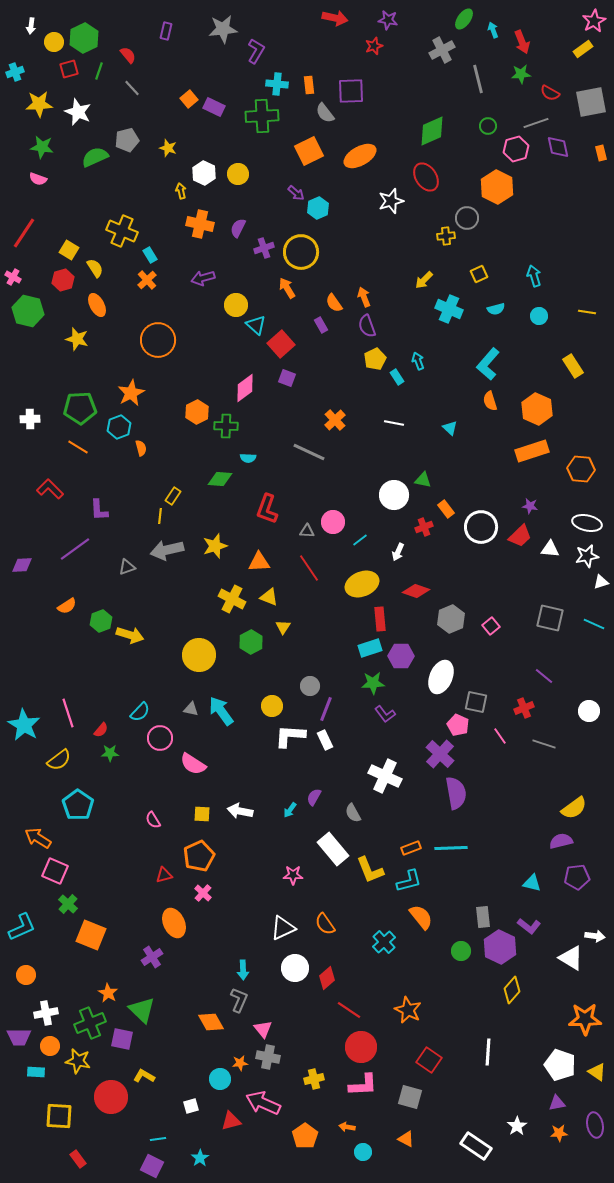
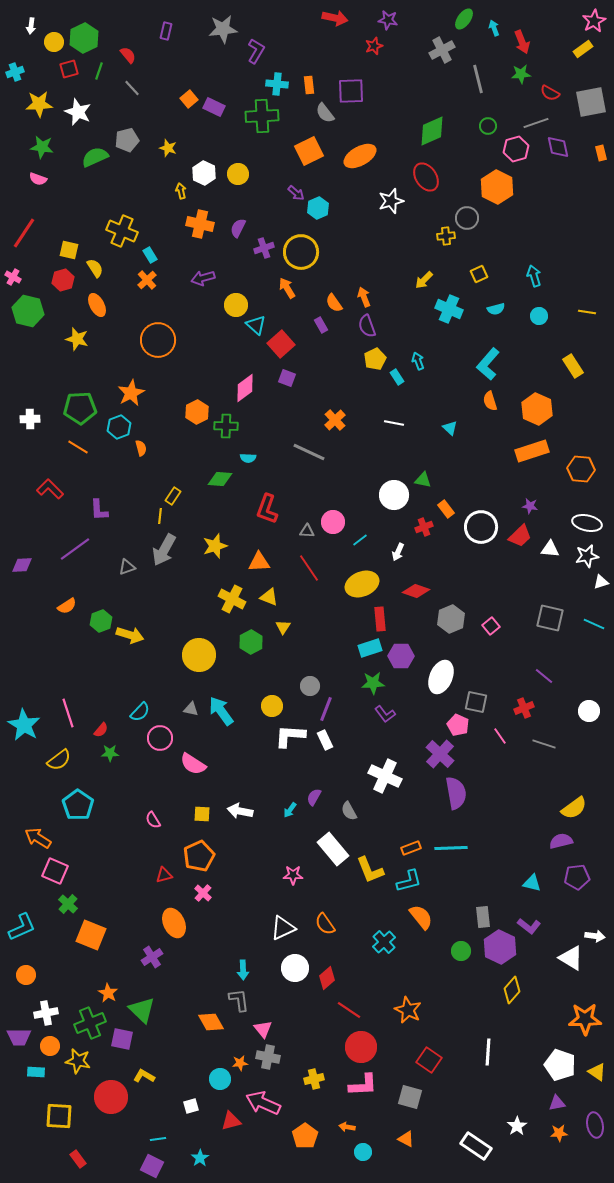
cyan arrow at (493, 30): moved 1 px right, 2 px up
yellow square at (69, 250): rotated 18 degrees counterclockwise
gray arrow at (167, 550): moved 3 px left; rotated 48 degrees counterclockwise
gray semicircle at (353, 813): moved 4 px left, 2 px up
gray L-shape at (239, 1000): rotated 30 degrees counterclockwise
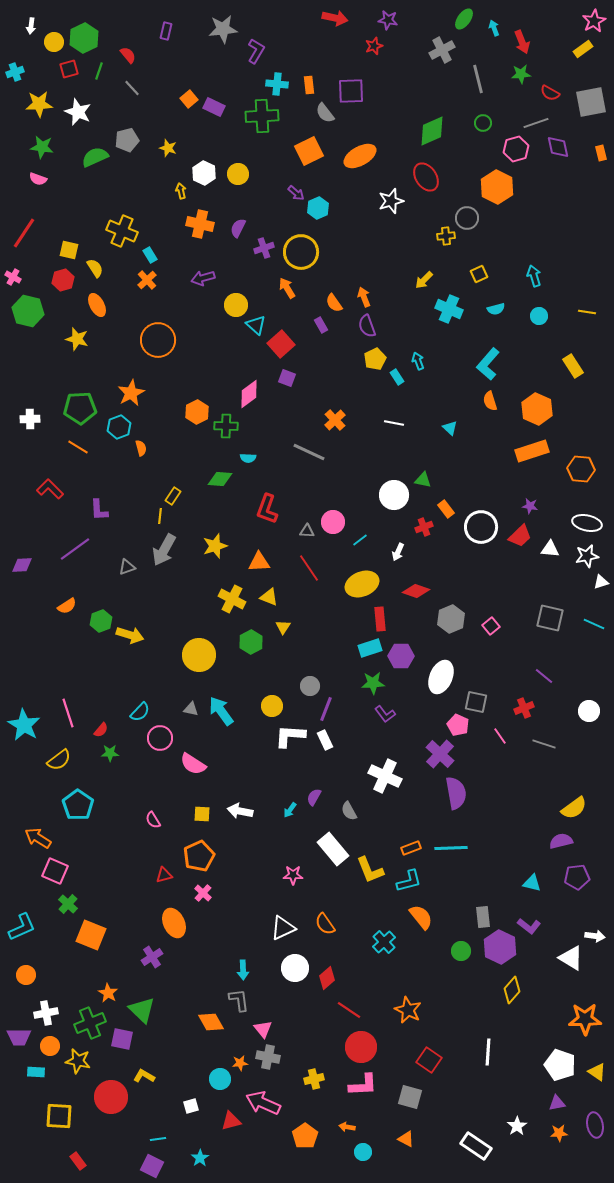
green circle at (488, 126): moved 5 px left, 3 px up
pink diamond at (245, 388): moved 4 px right, 6 px down
red rectangle at (78, 1159): moved 2 px down
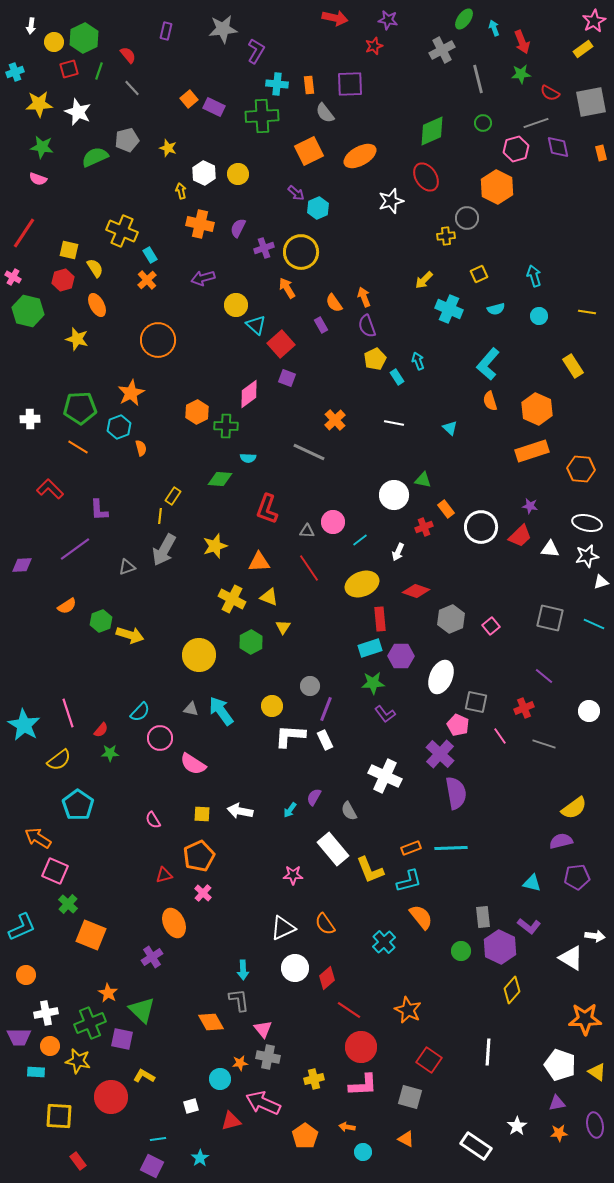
purple square at (351, 91): moved 1 px left, 7 px up
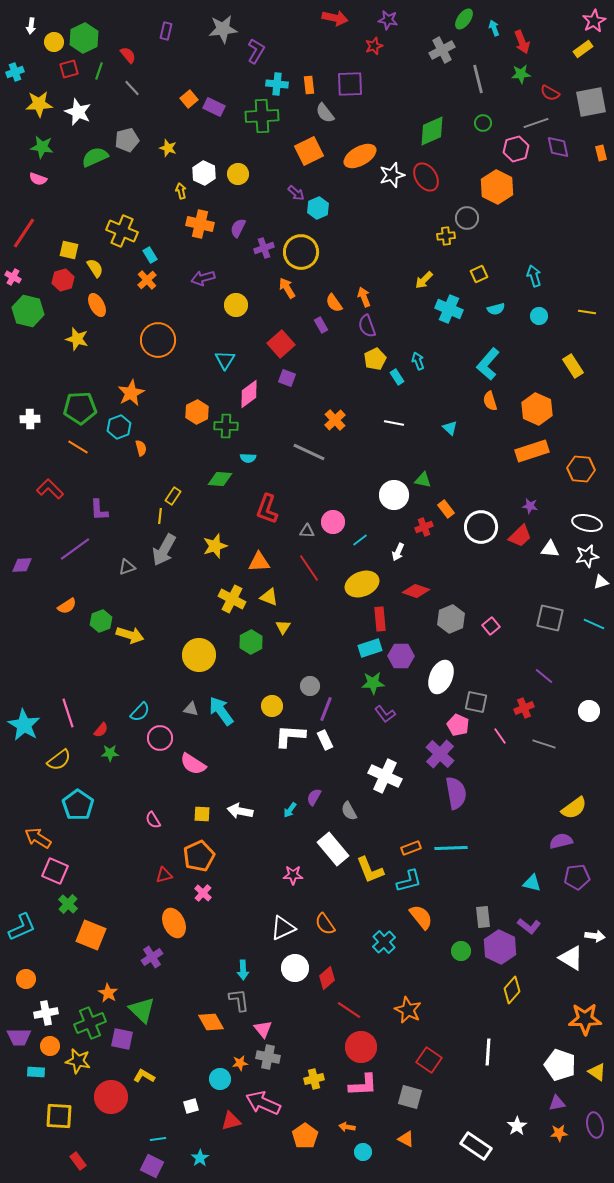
white star at (391, 201): moved 1 px right, 26 px up
cyan triangle at (256, 325): moved 31 px left, 35 px down; rotated 20 degrees clockwise
orange circle at (26, 975): moved 4 px down
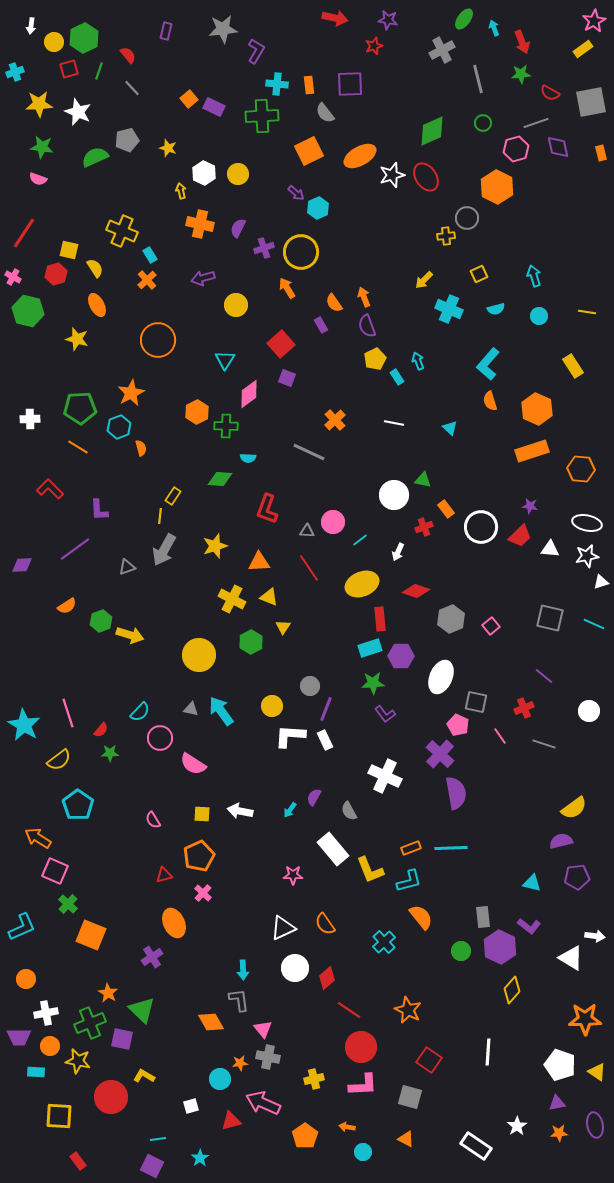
red hexagon at (63, 280): moved 7 px left, 6 px up
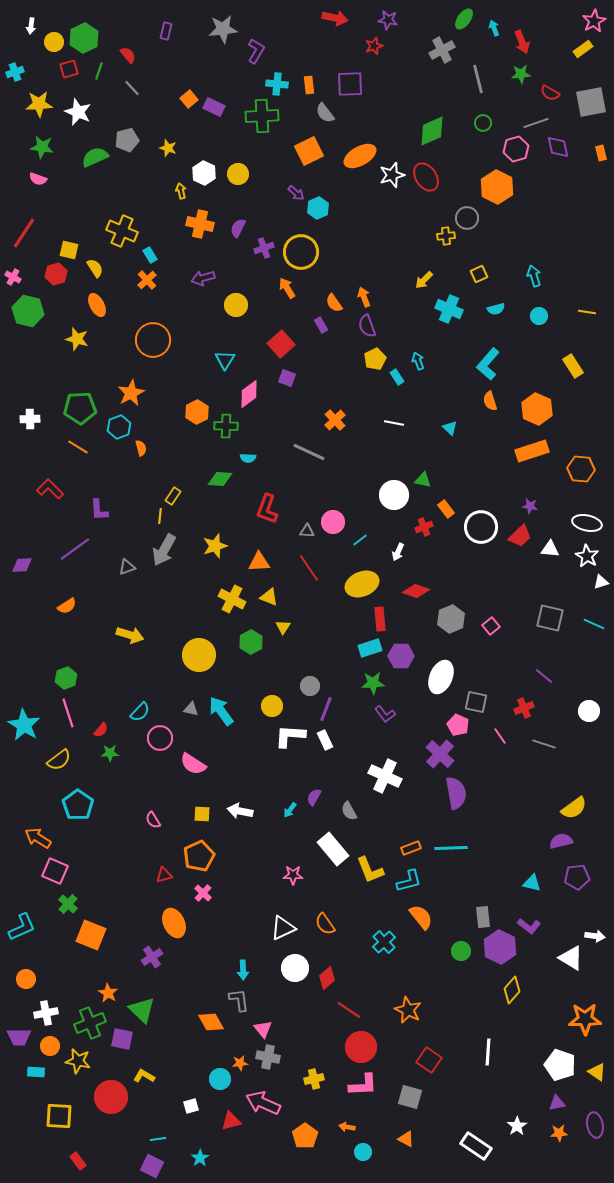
orange circle at (158, 340): moved 5 px left
white star at (587, 556): rotated 30 degrees counterclockwise
green hexagon at (101, 621): moved 35 px left, 57 px down
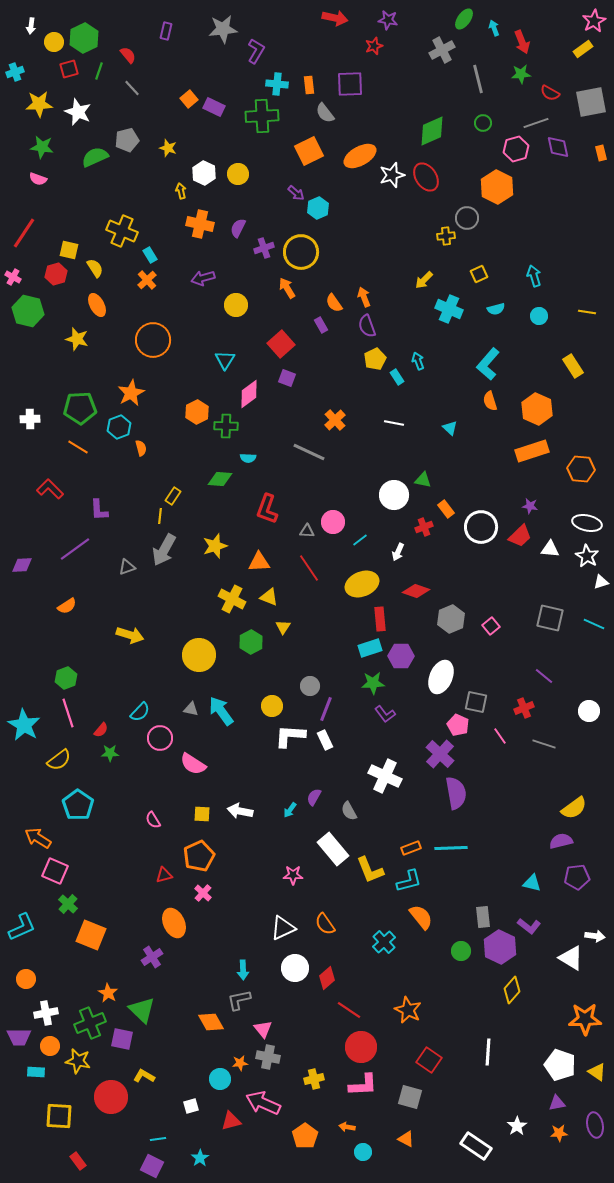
gray L-shape at (239, 1000): rotated 95 degrees counterclockwise
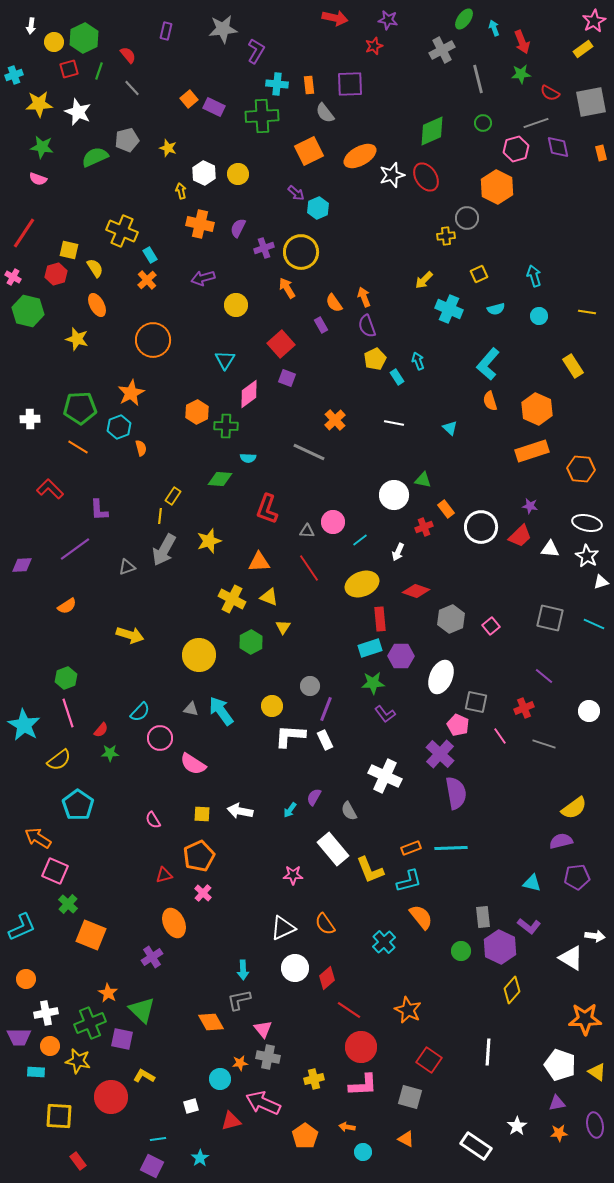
cyan cross at (15, 72): moved 1 px left, 3 px down
yellow star at (215, 546): moved 6 px left, 5 px up
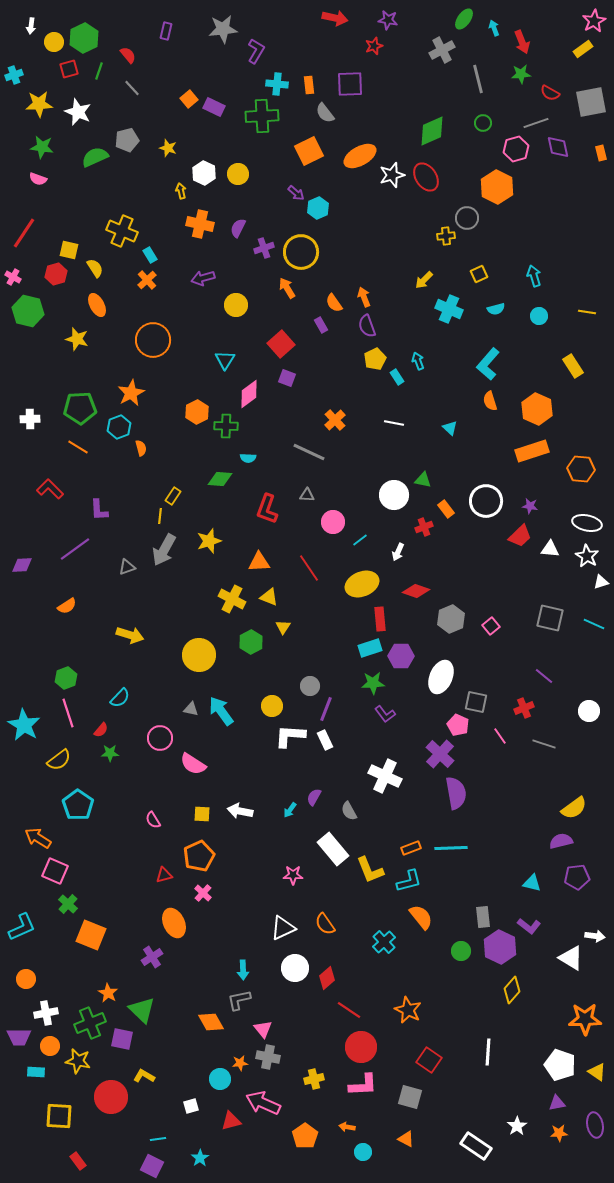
white circle at (481, 527): moved 5 px right, 26 px up
gray triangle at (307, 531): moved 36 px up
cyan semicircle at (140, 712): moved 20 px left, 14 px up
